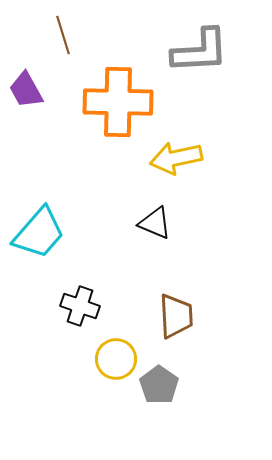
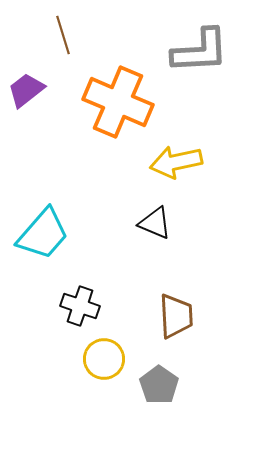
purple trapezoid: rotated 81 degrees clockwise
orange cross: rotated 22 degrees clockwise
yellow arrow: moved 4 px down
cyan trapezoid: moved 4 px right, 1 px down
yellow circle: moved 12 px left
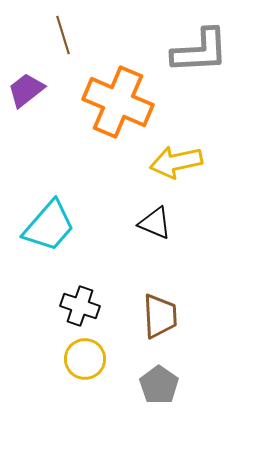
cyan trapezoid: moved 6 px right, 8 px up
brown trapezoid: moved 16 px left
yellow circle: moved 19 px left
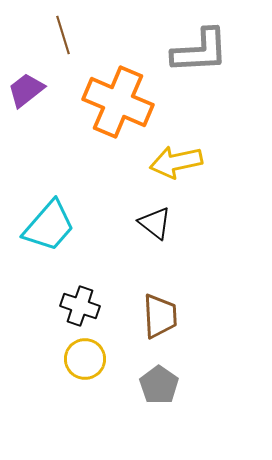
black triangle: rotated 15 degrees clockwise
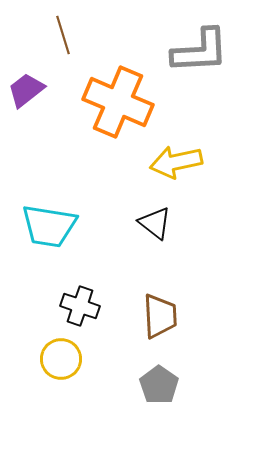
cyan trapezoid: rotated 58 degrees clockwise
yellow circle: moved 24 px left
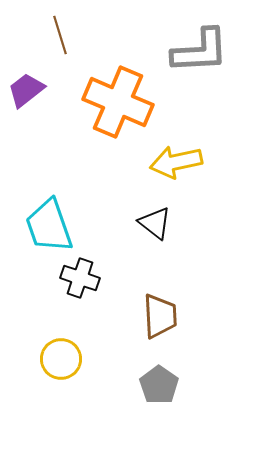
brown line: moved 3 px left
cyan trapezoid: rotated 62 degrees clockwise
black cross: moved 28 px up
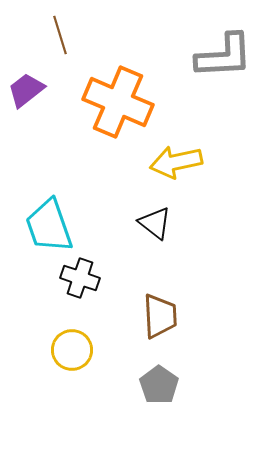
gray L-shape: moved 24 px right, 5 px down
yellow circle: moved 11 px right, 9 px up
